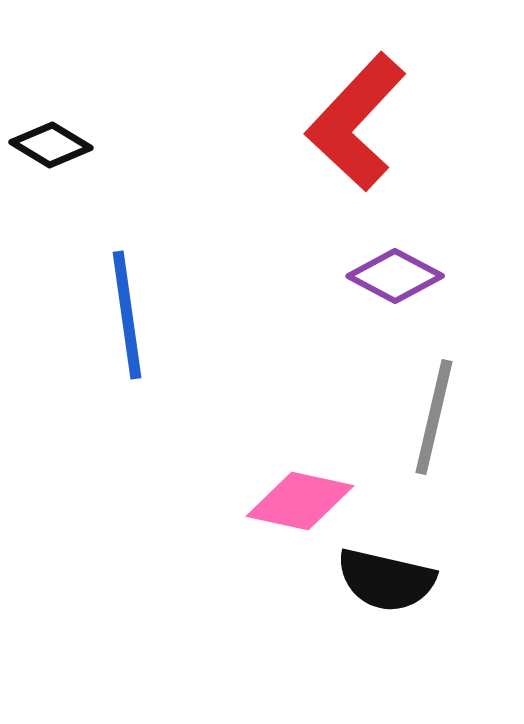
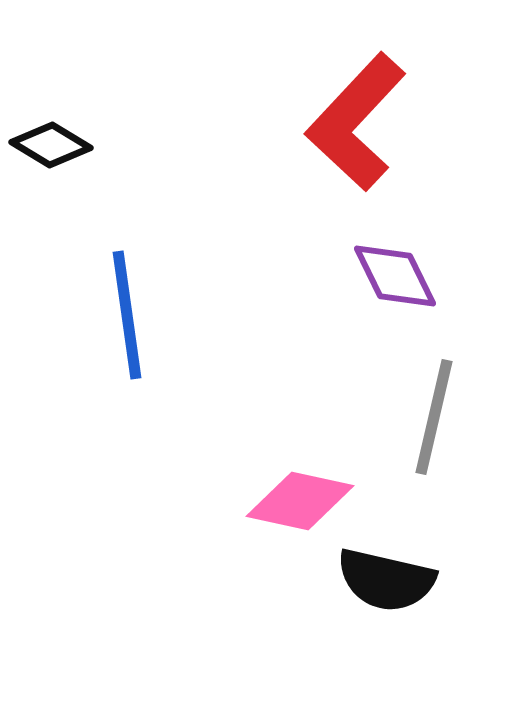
purple diamond: rotated 36 degrees clockwise
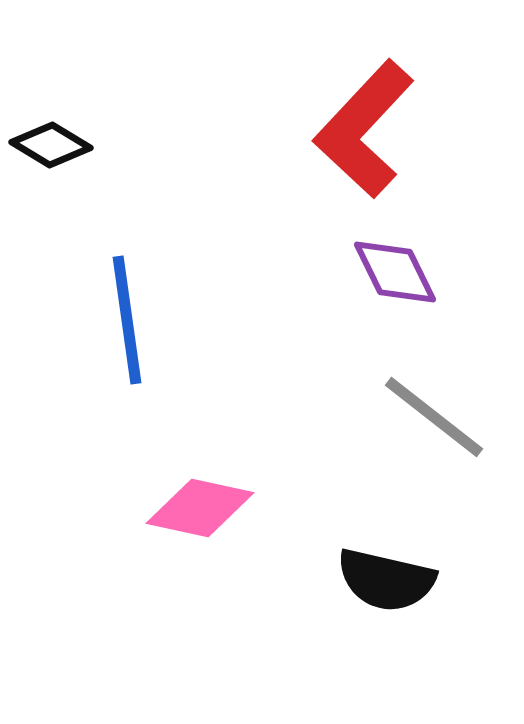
red L-shape: moved 8 px right, 7 px down
purple diamond: moved 4 px up
blue line: moved 5 px down
gray line: rotated 65 degrees counterclockwise
pink diamond: moved 100 px left, 7 px down
